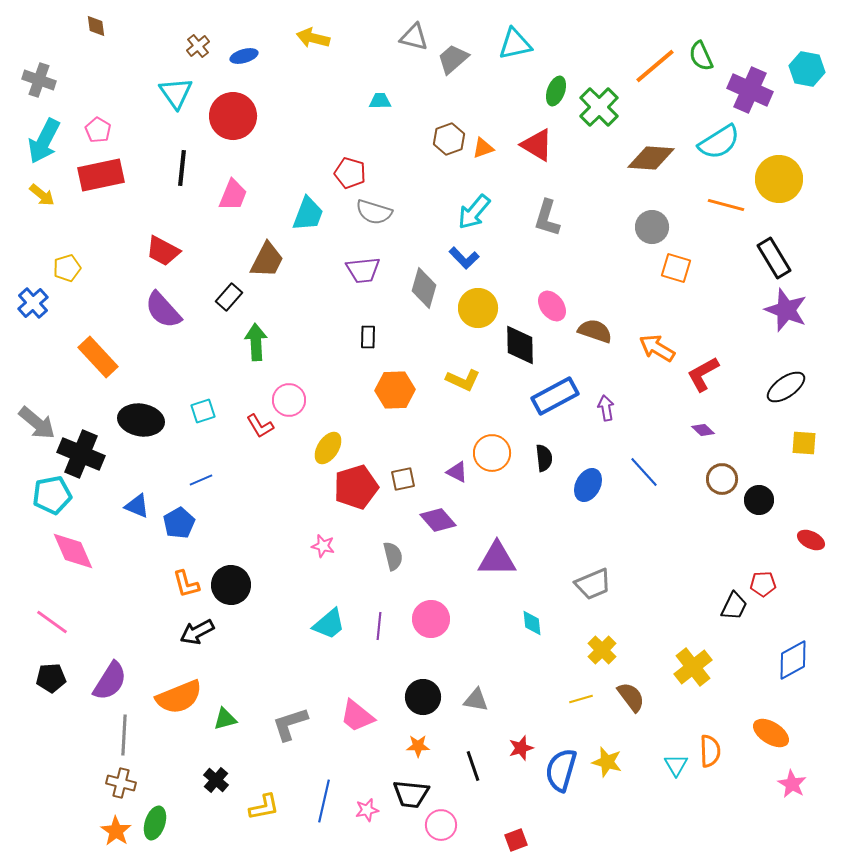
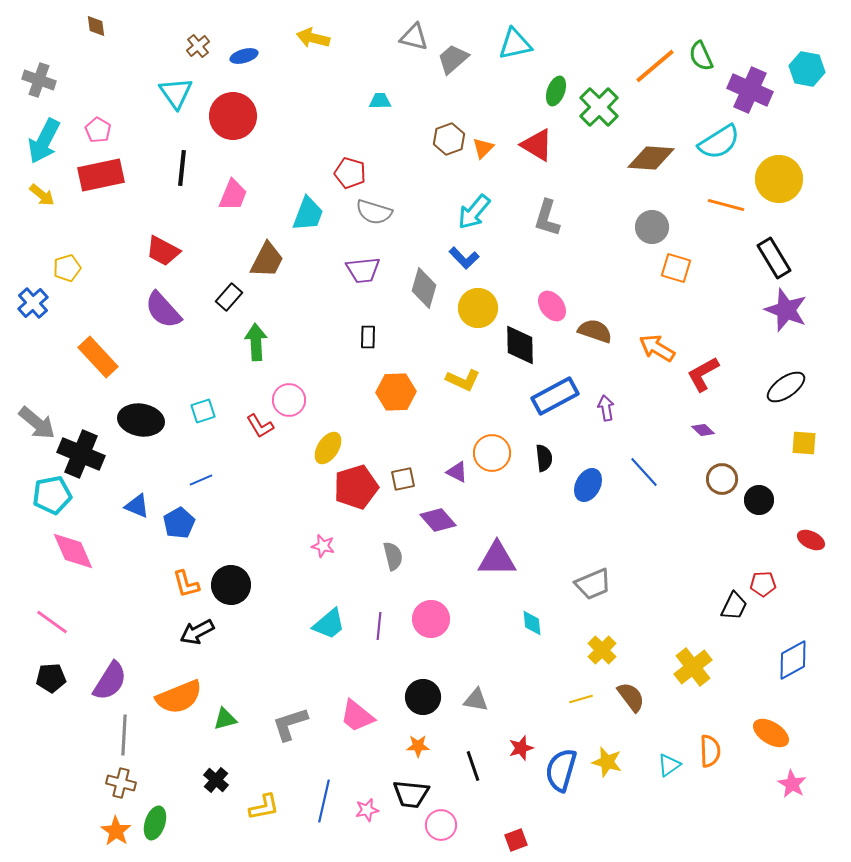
orange triangle at (483, 148): rotated 25 degrees counterclockwise
orange hexagon at (395, 390): moved 1 px right, 2 px down
cyan triangle at (676, 765): moved 7 px left; rotated 25 degrees clockwise
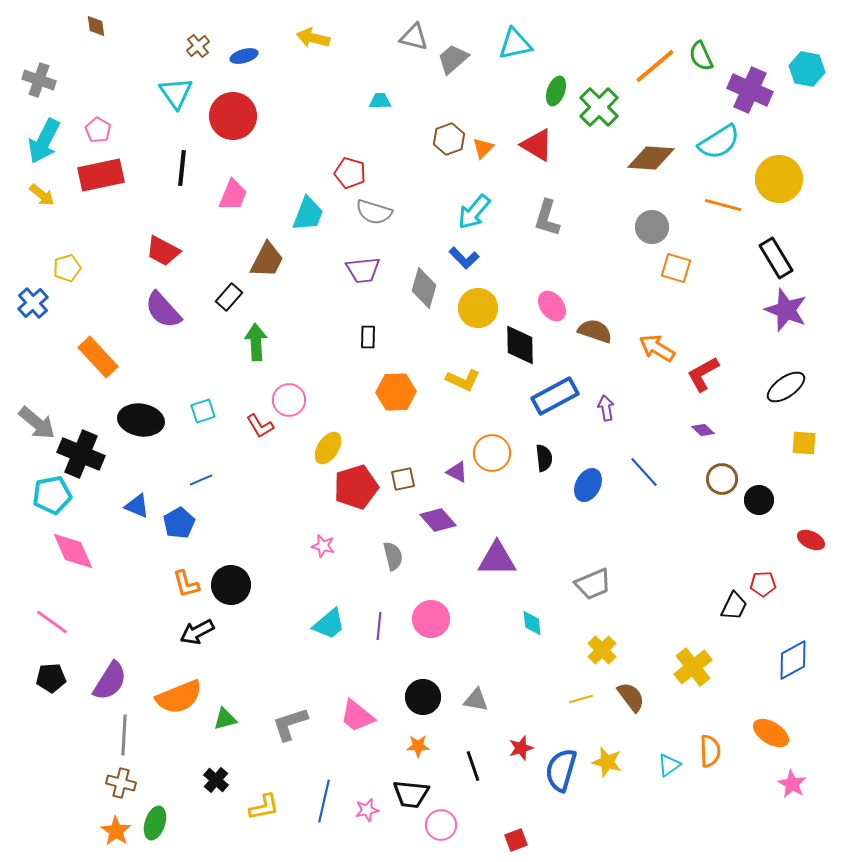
orange line at (726, 205): moved 3 px left
black rectangle at (774, 258): moved 2 px right
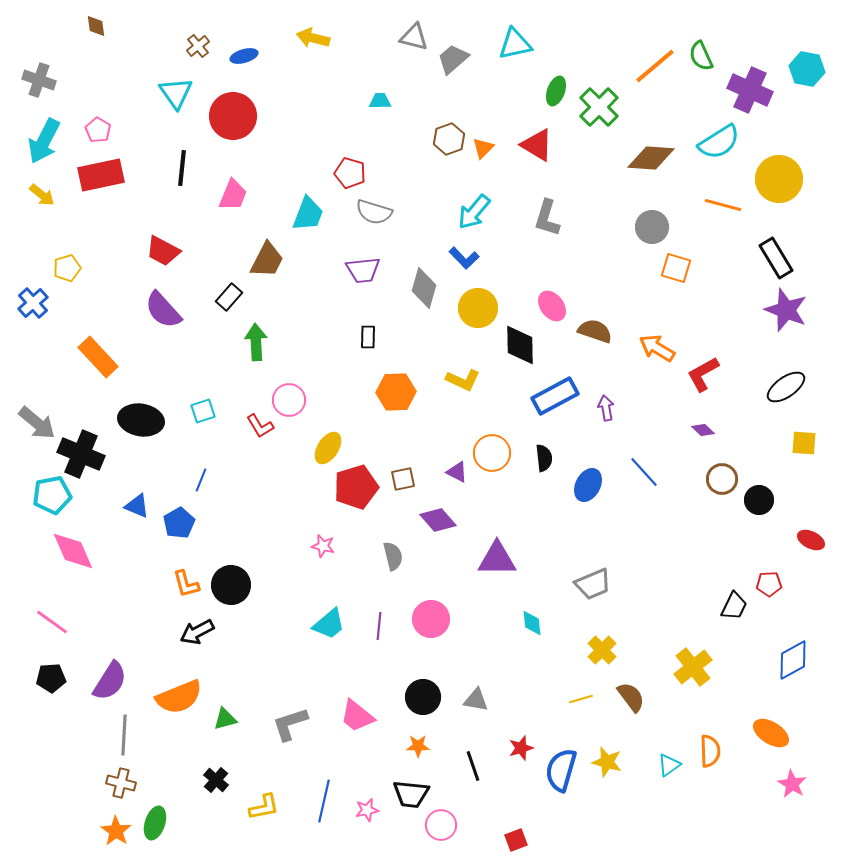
blue line at (201, 480): rotated 45 degrees counterclockwise
red pentagon at (763, 584): moved 6 px right
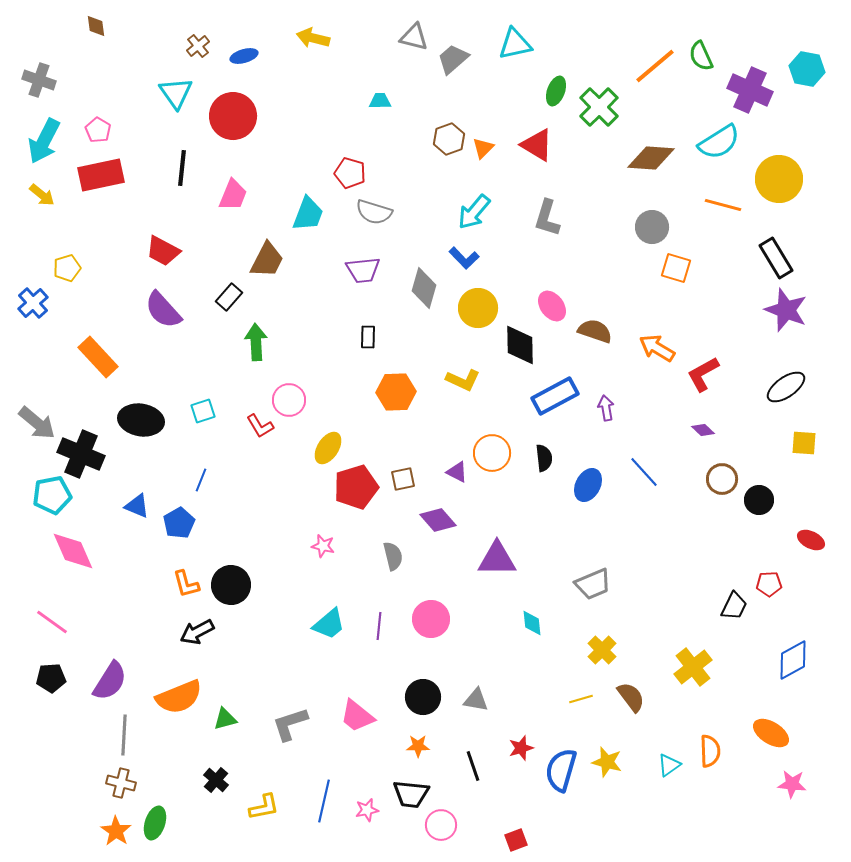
pink star at (792, 784): rotated 24 degrees counterclockwise
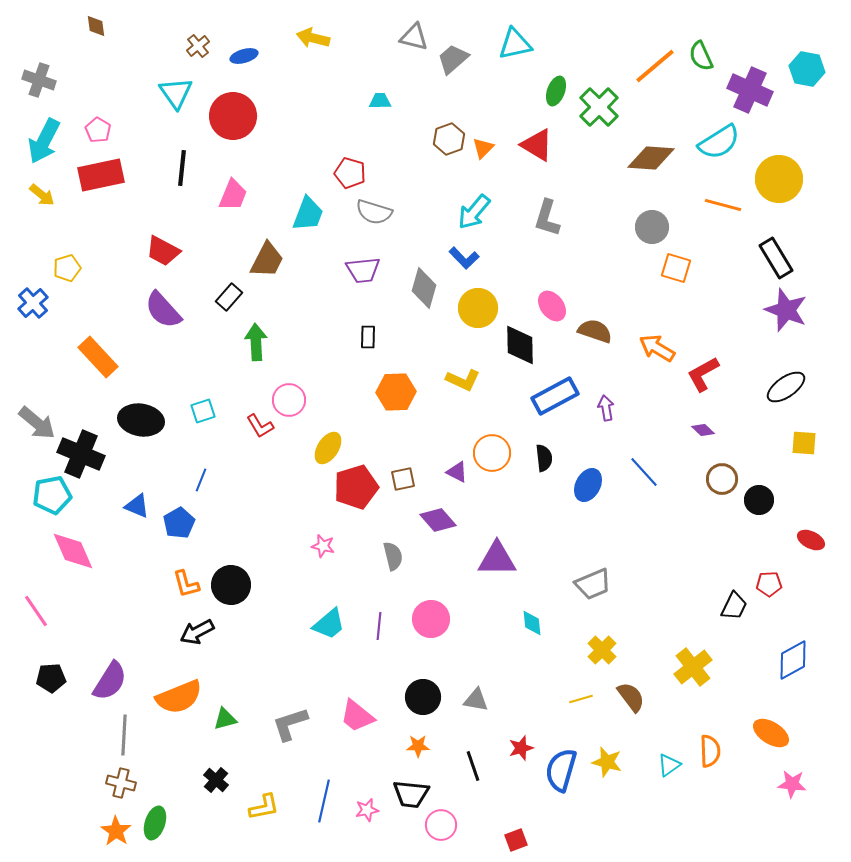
pink line at (52, 622): moved 16 px left, 11 px up; rotated 20 degrees clockwise
